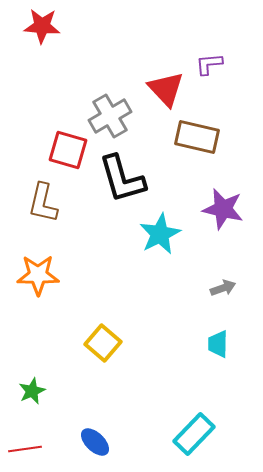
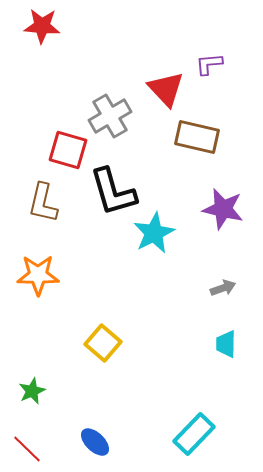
black L-shape: moved 9 px left, 13 px down
cyan star: moved 6 px left, 1 px up
cyan trapezoid: moved 8 px right
red line: moved 2 px right; rotated 52 degrees clockwise
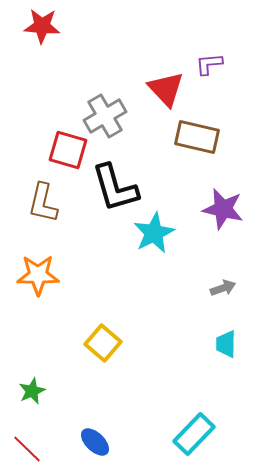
gray cross: moved 5 px left
black L-shape: moved 2 px right, 4 px up
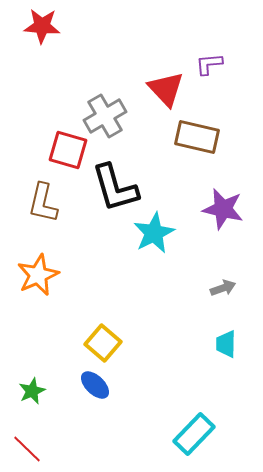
orange star: rotated 24 degrees counterclockwise
blue ellipse: moved 57 px up
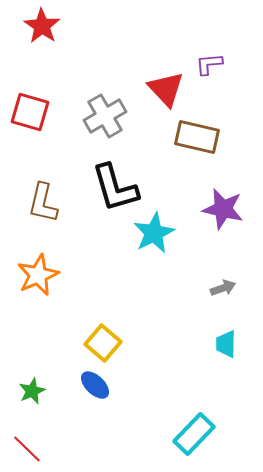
red star: rotated 30 degrees clockwise
red square: moved 38 px left, 38 px up
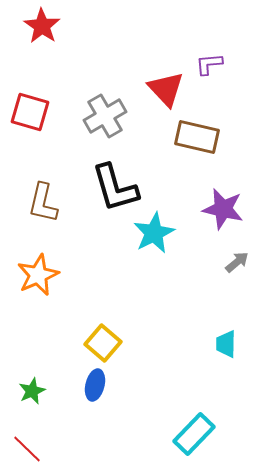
gray arrow: moved 14 px right, 26 px up; rotated 20 degrees counterclockwise
blue ellipse: rotated 60 degrees clockwise
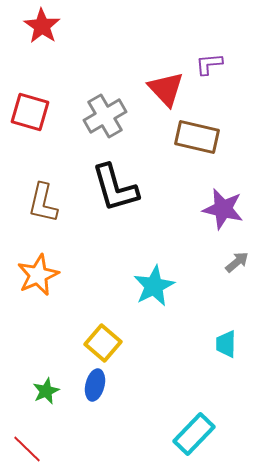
cyan star: moved 53 px down
green star: moved 14 px right
